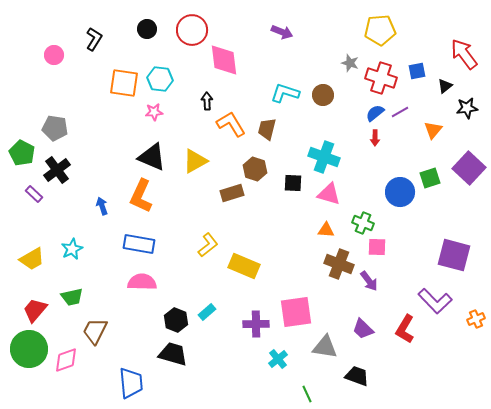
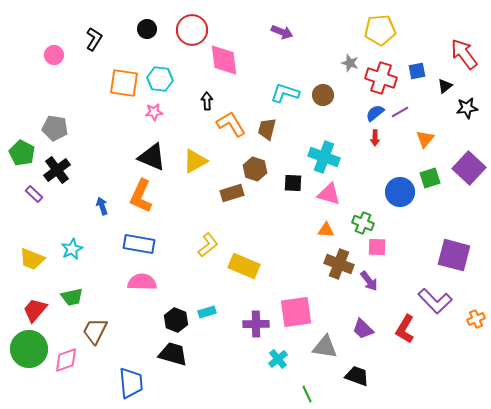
orange triangle at (433, 130): moved 8 px left, 9 px down
yellow trapezoid at (32, 259): rotated 52 degrees clockwise
cyan rectangle at (207, 312): rotated 24 degrees clockwise
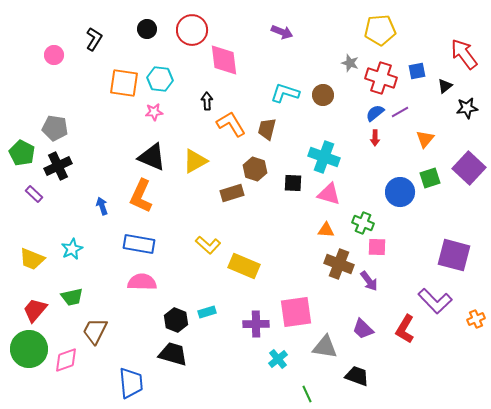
black cross at (57, 170): moved 1 px right, 4 px up; rotated 12 degrees clockwise
yellow L-shape at (208, 245): rotated 80 degrees clockwise
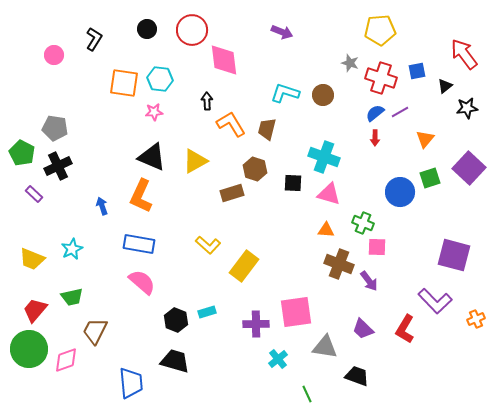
yellow rectangle at (244, 266): rotated 76 degrees counterclockwise
pink semicircle at (142, 282): rotated 40 degrees clockwise
black trapezoid at (173, 354): moved 2 px right, 7 px down
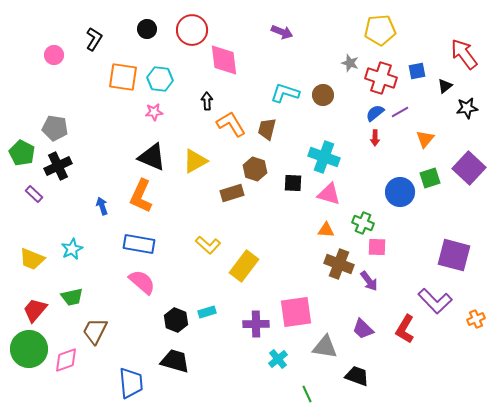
orange square at (124, 83): moved 1 px left, 6 px up
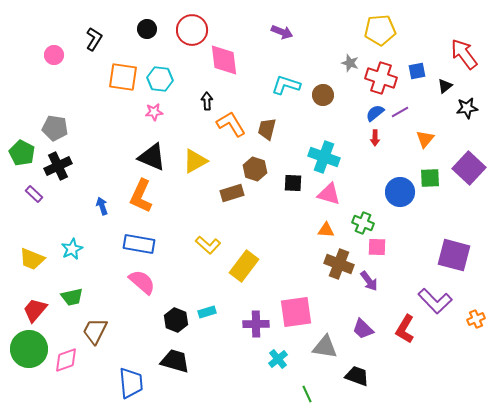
cyan L-shape at (285, 93): moved 1 px right, 8 px up
green square at (430, 178): rotated 15 degrees clockwise
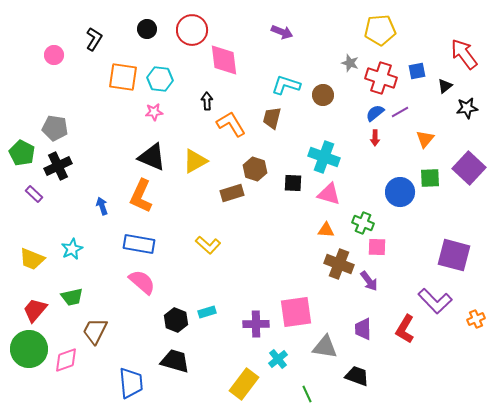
brown trapezoid at (267, 129): moved 5 px right, 11 px up
yellow rectangle at (244, 266): moved 118 px down
purple trapezoid at (363, 329): rotated 45 degrees clockwise
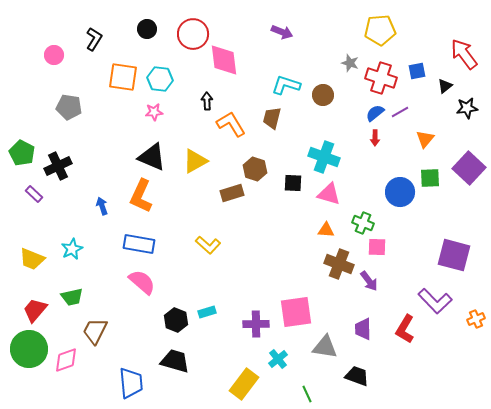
red circle at (192, 30): moved 1 px right, 4 px down
gray pentagon at (55, 128): moved 14 px right, 21 px up
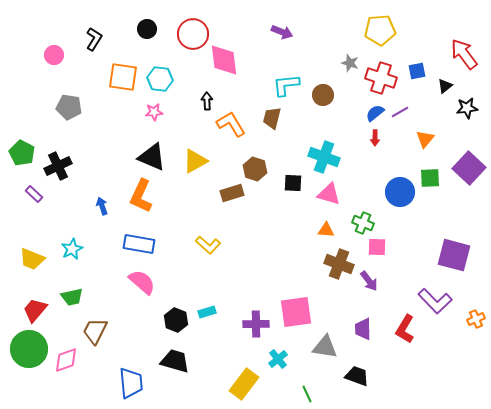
cyan L-shape at (286, 85): rotated 24 degrees counterclockwise
